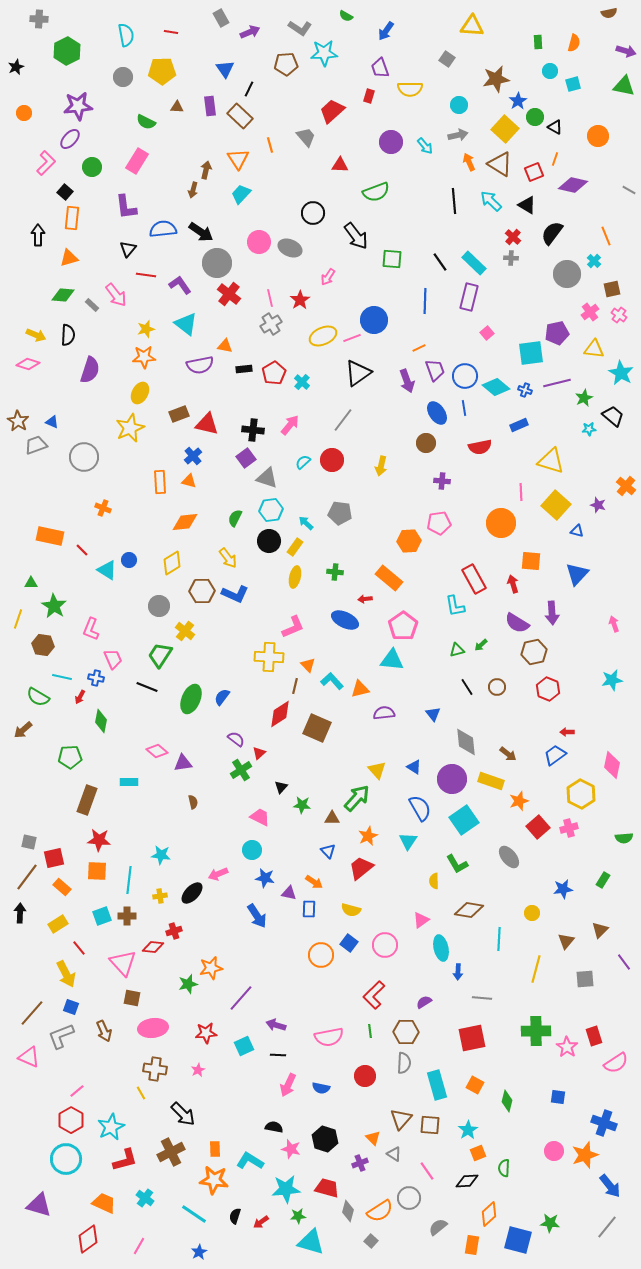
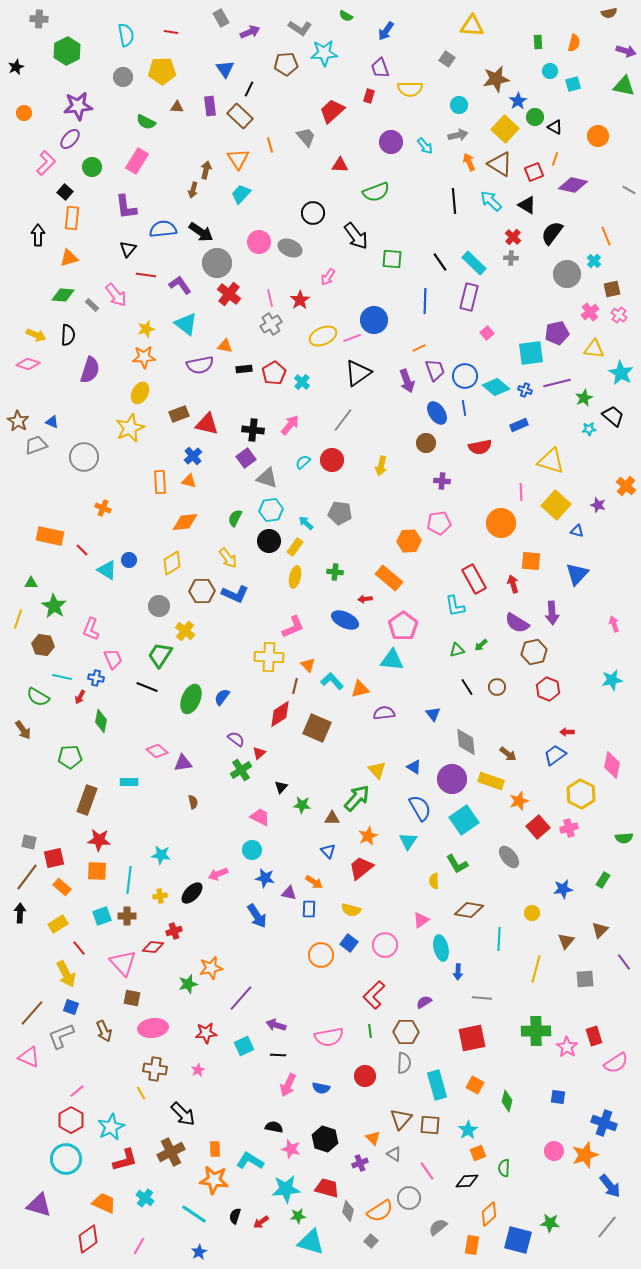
brown arrow at (23, 730): rotated 84 degrees counterclockwise
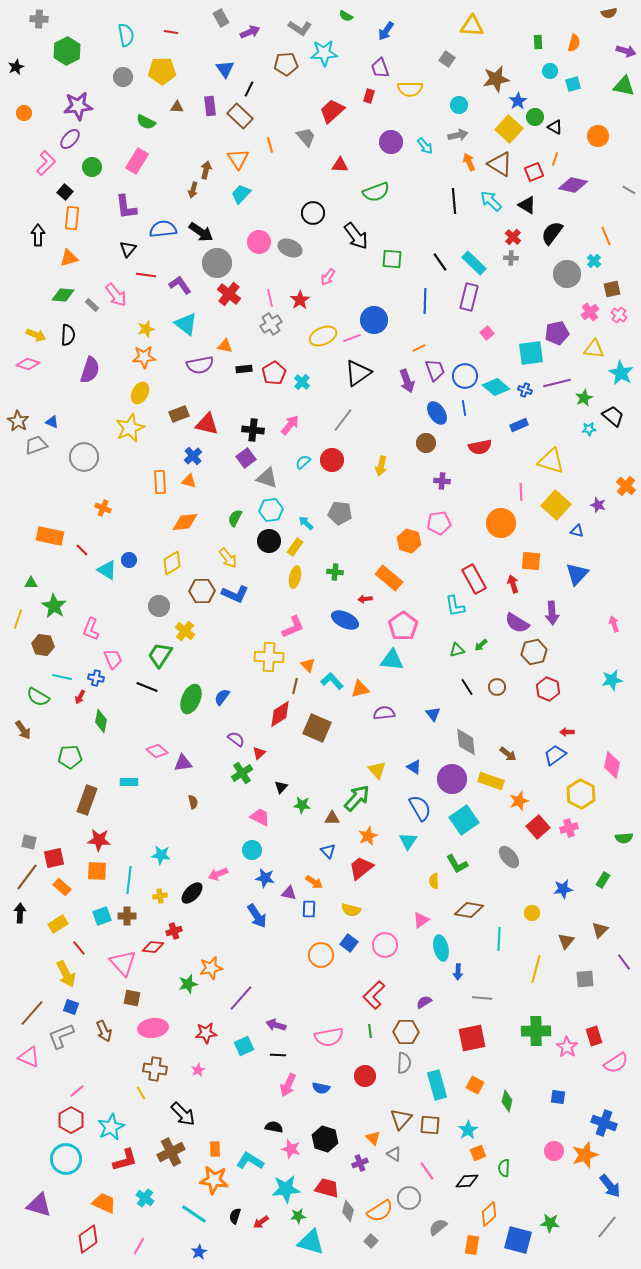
yellow square at (505, 129): moved 4 px right
orange hexagon at (409, 541): rotated 20 degrees clockwise
green cross at (241, 770): moved 1 px right, 3 px down
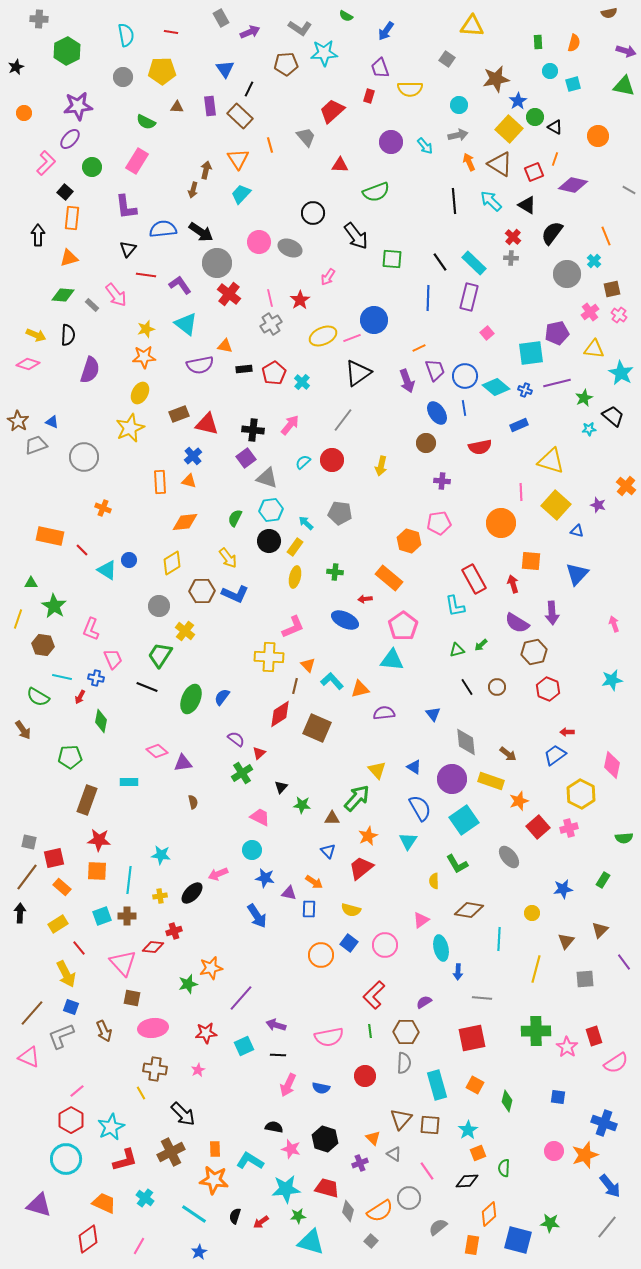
blue line at (425, 301): moved 3 px right, 3 px up
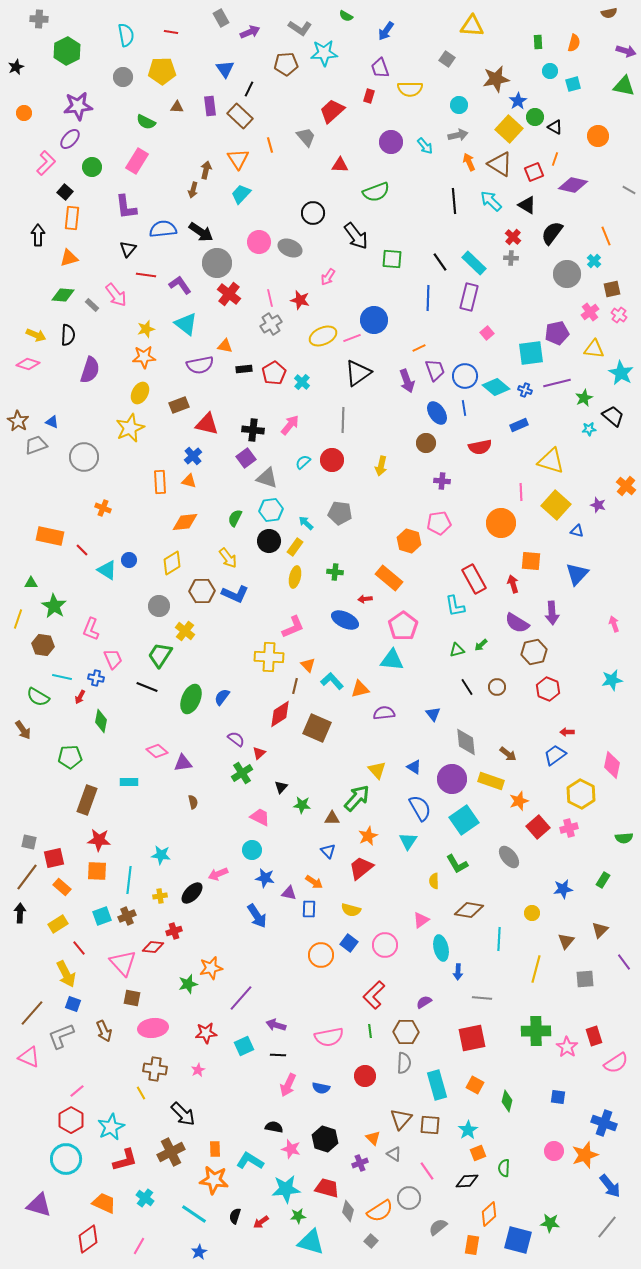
red star at (300, 300): rotated 24 degrees counterclockwise
brown rectangle at (179, 414): moved 9 px up
gray line at (343, 420): rotated 35 degrees counterclockwise
brown cross at (127, 916): rotated 24 degrees counterclockwise
blue square at (71, 1007): moved 2 px right, 3 px up
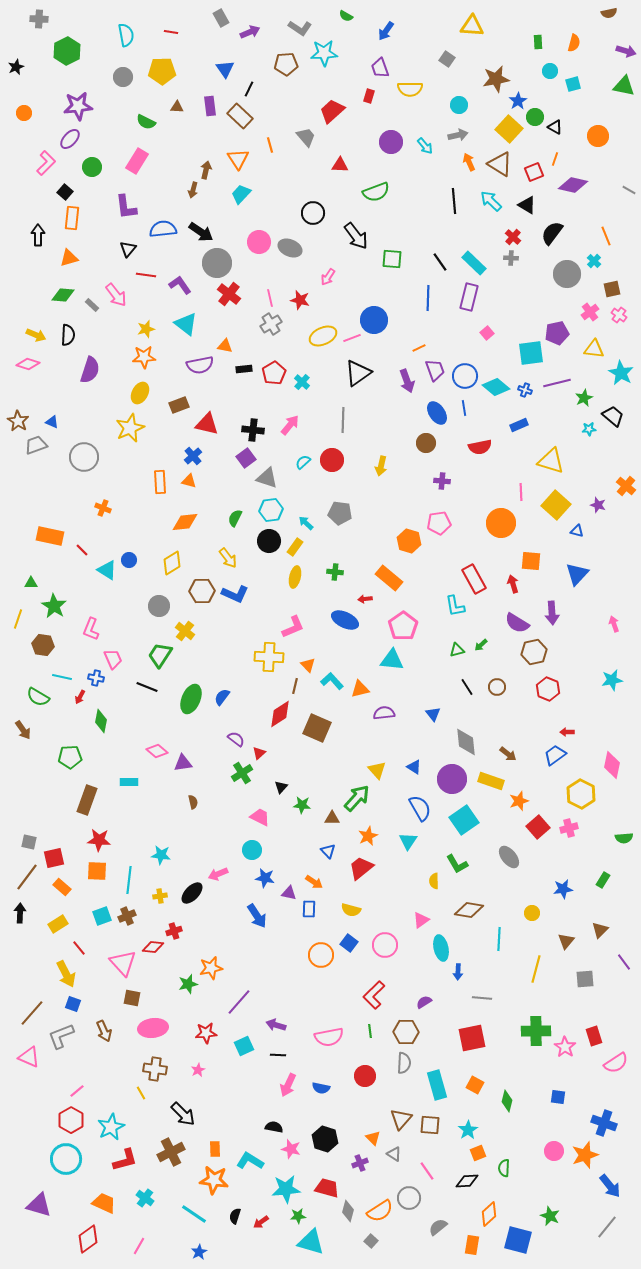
purple line at (241, 998): moved 2 px left, 4 px down
pink star at (567, 1047): moved 2 px left
green star at (550, 1223): moved 7 px up; rotated 18 degrees clockwise
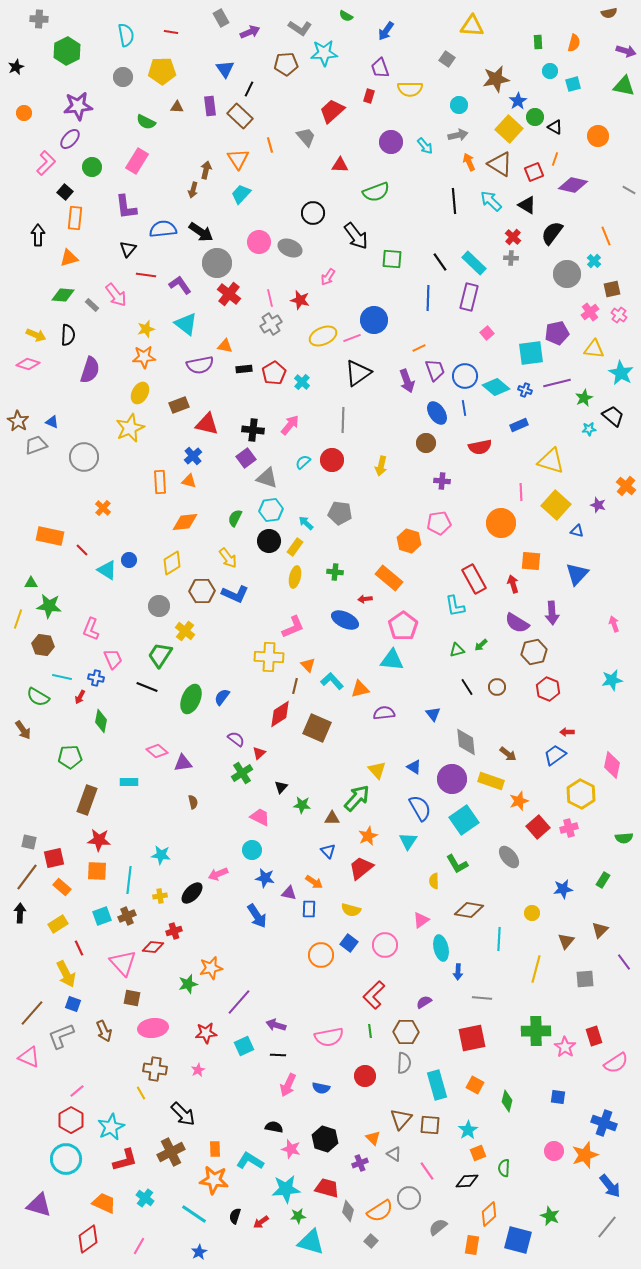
orange rectangle at (72, 218): moved 3 px right
orange cross at (103, 508): rotated 21 degrees clockwise
green star at (54, 606): moved 5 px left; rotated 25 degrees counterclockwise
red line at (79, 948): rotated 14 degrees clockwise
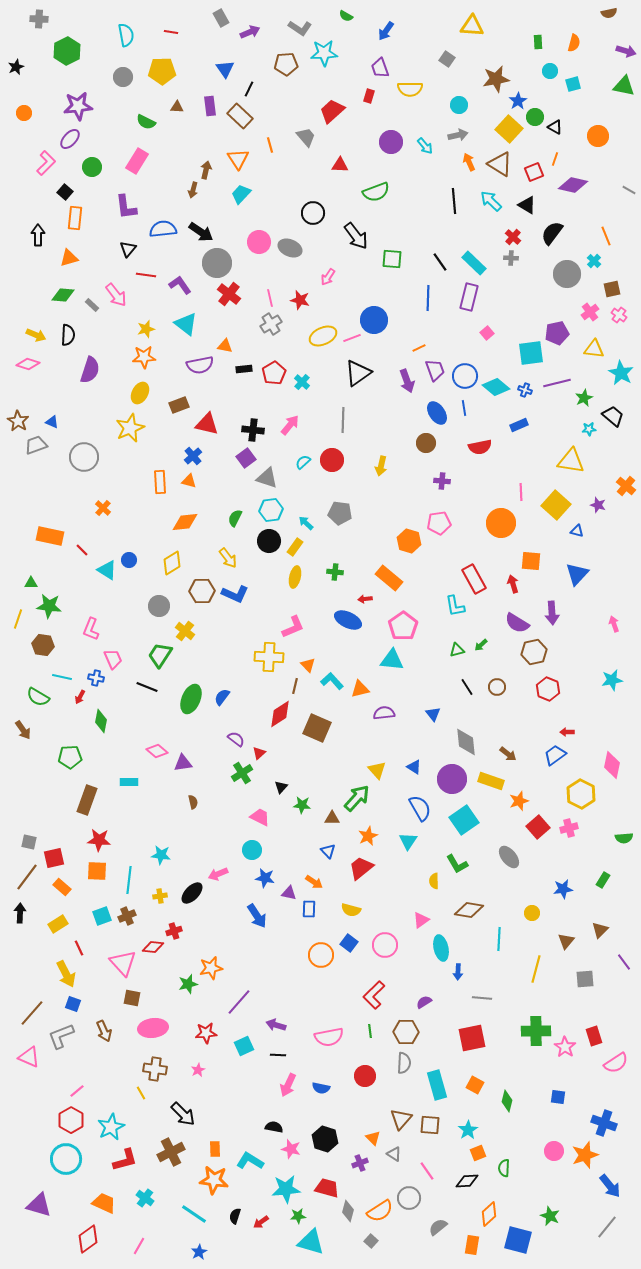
yellow triangle at (551, 461): moved 20 px right; rotated 8 degrees counterclockwise
blue ellipse at (345, 620): moved 3 px right
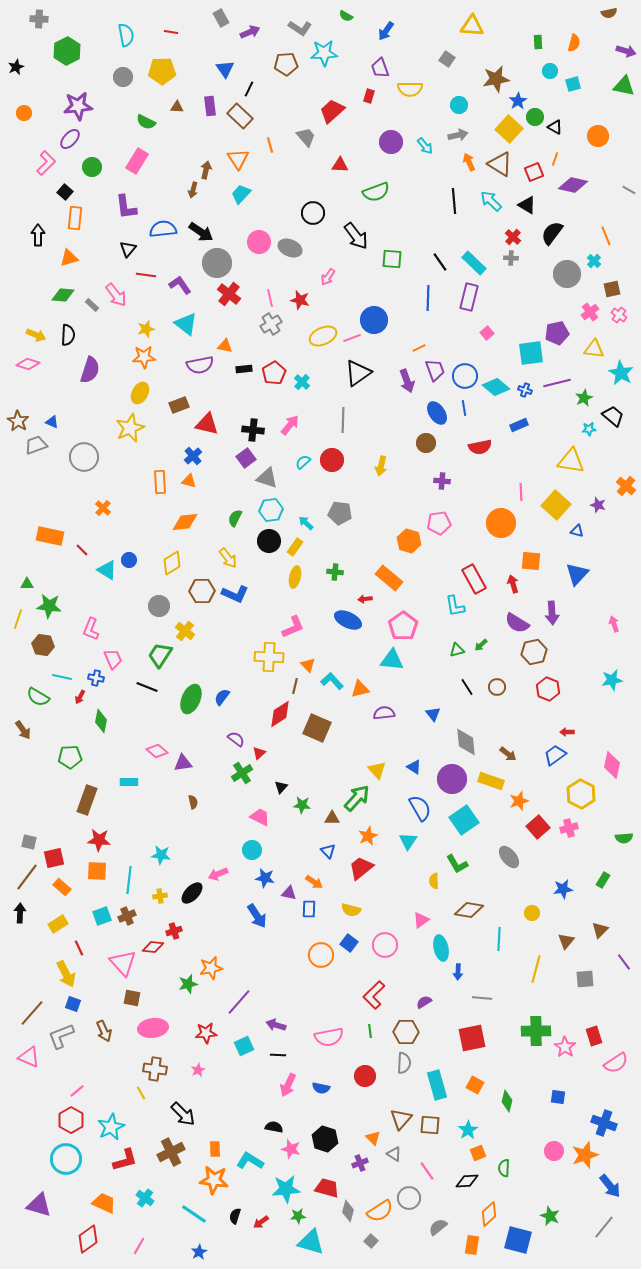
green triangle at (31, 583): moved 4 px left, 1 px down
gray line at (607, 1227): moved 3 px left
